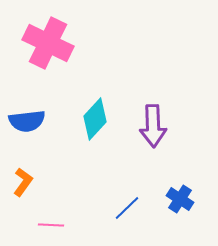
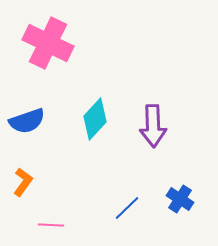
blue semicircle: rotated 12 degrees counterclockwise
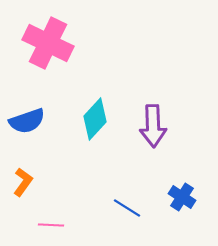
blue cross: moved 2 px right, 2 px up
blue line: rotated 76 degrees clockwise
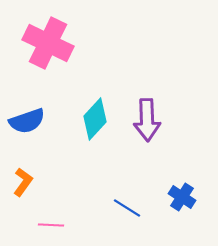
purple arrow: moved 6 px left, 6 px up
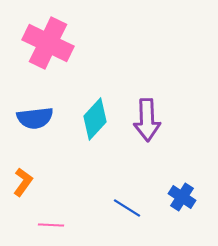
blue semicircle: moved 8 px right, 3 px up; rotated 12 degrees clockwise
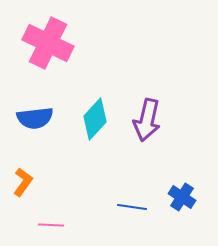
purple arrow: rotated 15 degrees clockwise
blue line: moved 5 px right, 1 px up; rotated 24 degrees counterclockwise
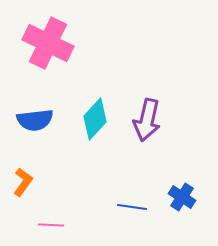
blue semicircle: moved 2 px down
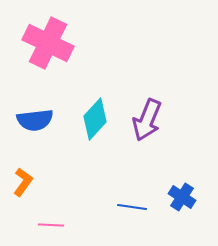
purple arrow: rotated 9 degrees clockwise
